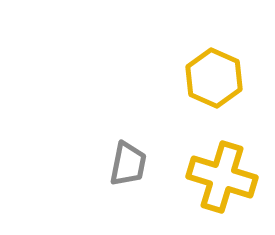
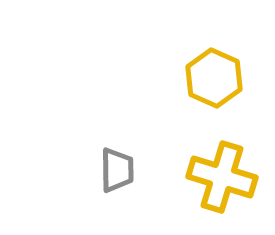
gray trapezoid: moved 11 px left, 6 px down; rotated 12 degrees counterclockwise
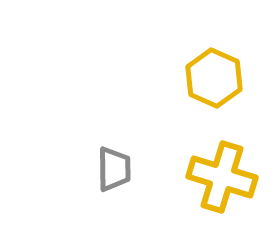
gray trapezoid: moved 3 px left, 1 px up
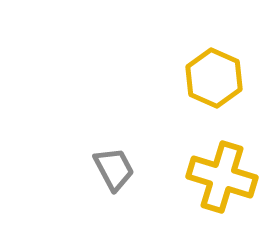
gray trapezoid: rotated 27 degrees counterclockwise
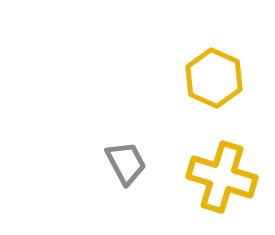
gray trapezoid: moved 12 px right, 6 px up
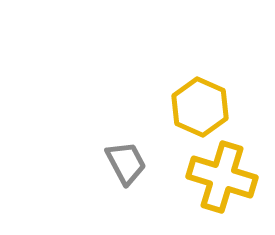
yellow hexagon: moved 14 px left, 29 px down
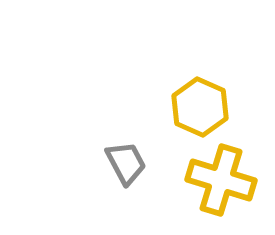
yellow cross: moved 1 px left, 3 px down
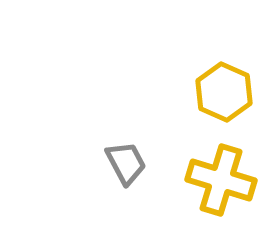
yellow hexagon: moved 24 px right, 15 px up
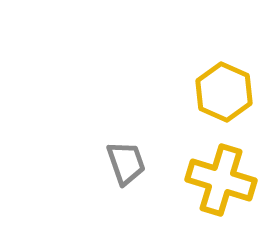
gray trapezoid: rotated 9 degrees clockwise
